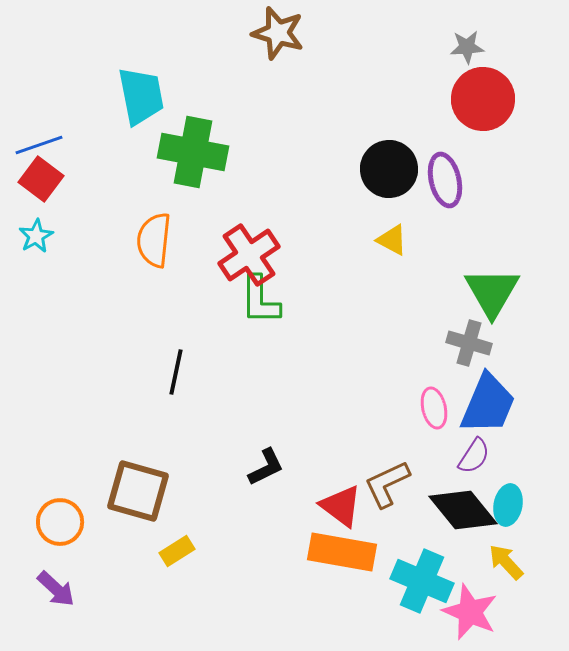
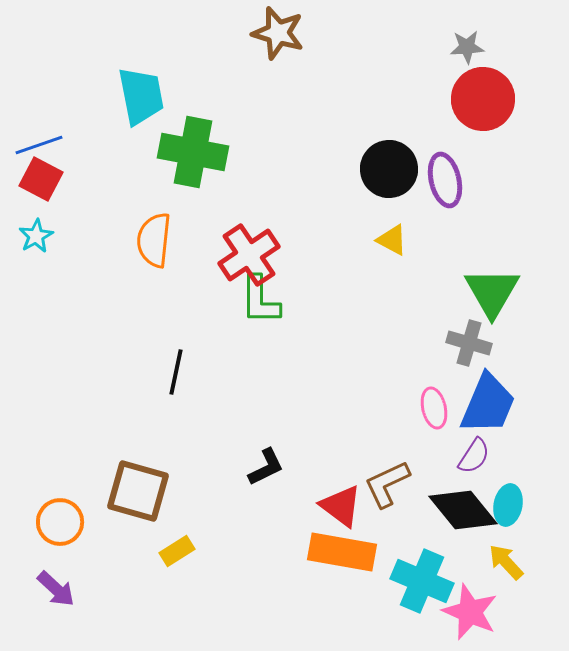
red square: rotated 9 degrees counterclockwise
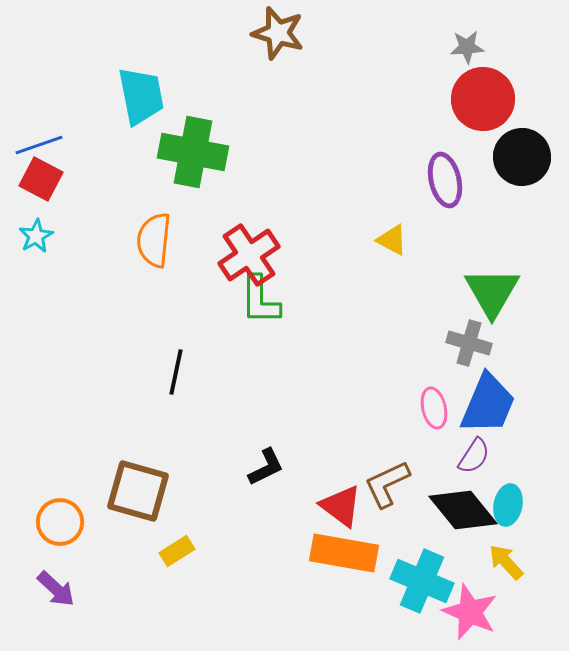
black circle: moved 133 px right, 12 px up
orange rectangle: moved 2 px right, 1 px down
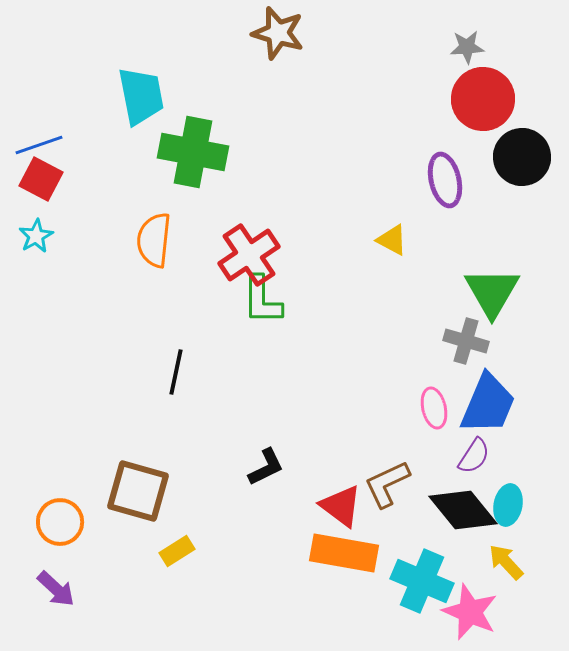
green L-shape: moved 2 px right
gray cross: moved 3 px left, 2 px up
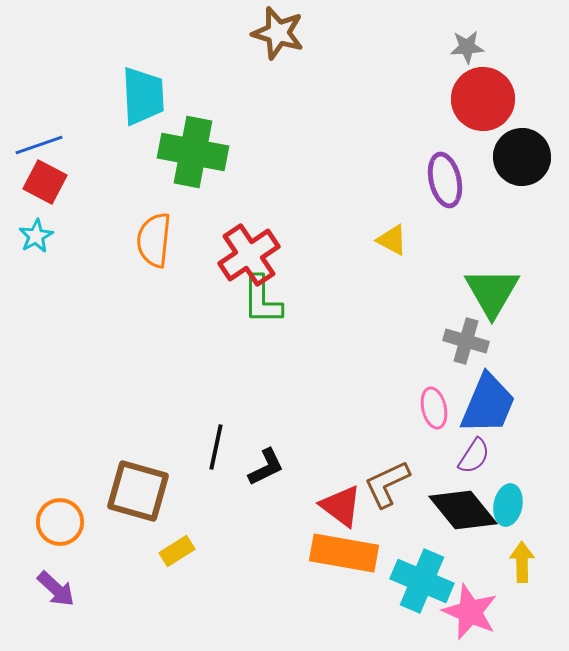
cyan trapezoid: moved 2 px right; rotated 8 degrees clockwise
red square: moved 4 px right, 3 px down
black line: moved 40 px right, 75 px down
yellow arrow: moved 16 px right; rotated 42 degrees clockwise
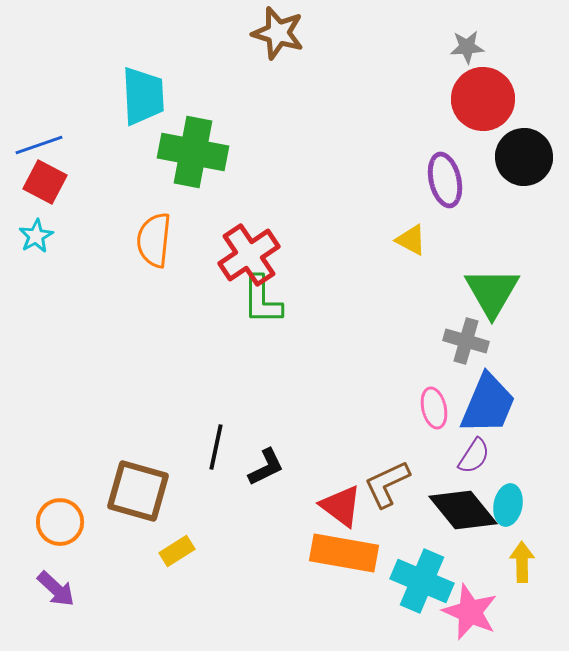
black circle: moved 2 px right
yellow triangle: moved 19 px right
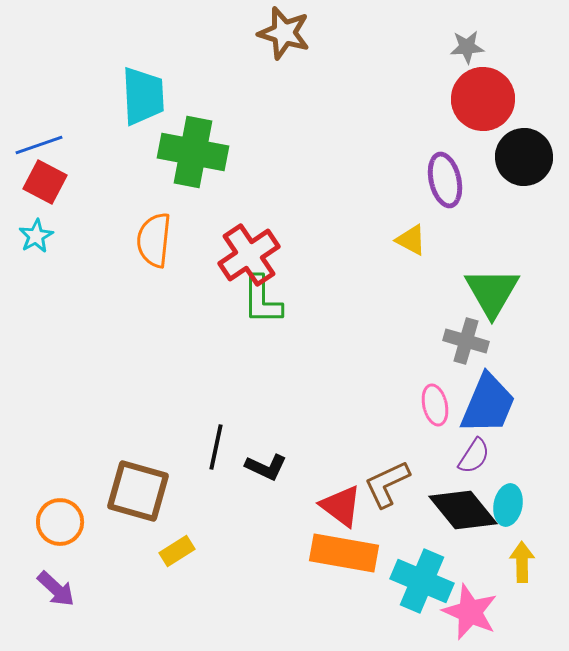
brown star: moved 6 px right
pink ellipse: moved 1 px right, 3 px up
black L-shape: rotated 51 degrees clockwise
